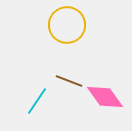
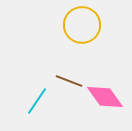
yellow circle: moved 15 px right
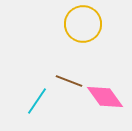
yellow circle: moved 1 px right, 1 px up
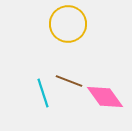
yellow circle: moved 15 px left
cyan line: moved 6 px right, 8 px up; rotated 52 degrees counterclockwise
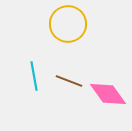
cyan line: moved 9 px left, 17 px up; rotated 8 degrees clockwise
pink diamond: moved 3 px right, 3 px up
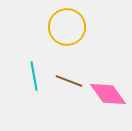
yellow circle: moved 1 px left, 3 px down
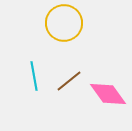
yellow circle: moved 3 px left, 4 px up
brown line: rotated 60 degrees counterclockwise
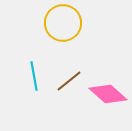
yellow circle: moved 1 px left
pink diamond: rotated 12 degrees counterclockwise
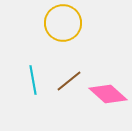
cyan line: moved 1 px left, 4 px down
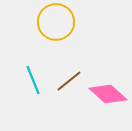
yellow circle: moved 7 px left, 1 px up
cyan line: rotated 12 degrees counterclockwise
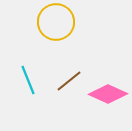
cyan line: moved 5 px left
pink diamond: rotated 18 degrees counterclockwise
